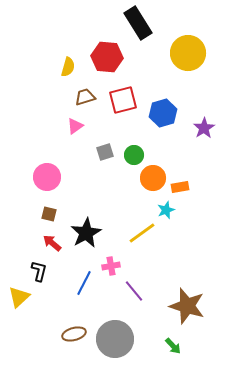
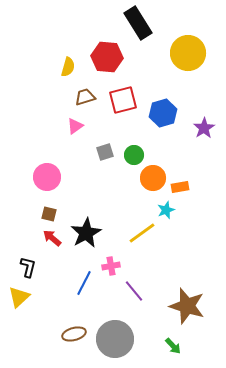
red arrow: moved 5 px up
black L-shape: moved 11 px left, 4 px up
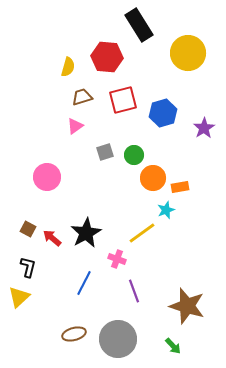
black rectangle: moved 1 px right, 2 px down
brown trapezoid: moved 3 px left
brown square: moved 21 px left, 15 px down; rotated 14 degrees clockwise
pink cross: moved 6 px right, 7 px up; rotated 30 degrees clockwise
purple line: rotated 20 degrees clockwise
gray circle: moved 3 px right
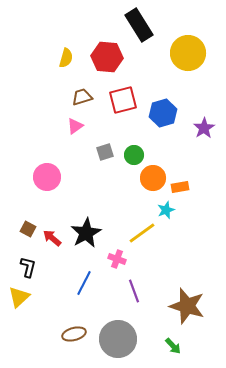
yellow semicircle: moved 2 px left, 9 px up
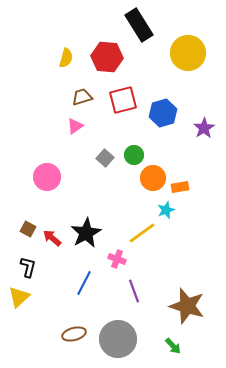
gray square: moved 6 px down; rotated 30 degrees counterclockwise
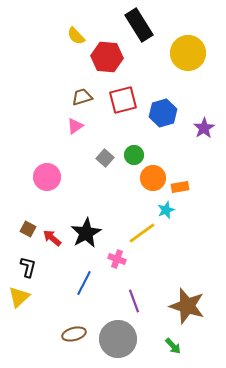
yellow semicircle: moved 10 px right, 22 px up; rotated 120 degrees clockwise
purple line: moved 10 px down
